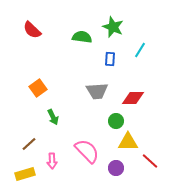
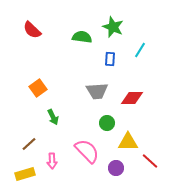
red diamond: moved 1 px left
green circle: moved 9 px left, 2 px down
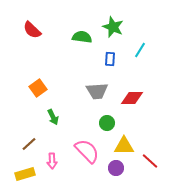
yellow triangle: moved 4 px left, 4 px down
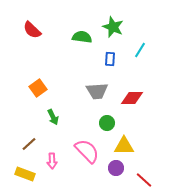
red line: moved 6 px left, 19 px down
yellow rectangle: rotated 36 degrees clockwise
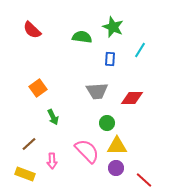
yellow triangle: moved 7 px left
